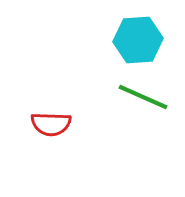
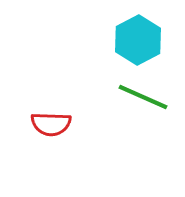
cyan hexagon: rotated 24 degrees counterclockwise
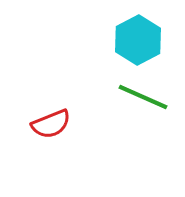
red semicircle: rotated 24 degrees counterclockwise
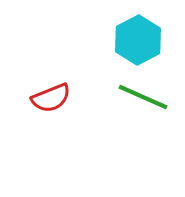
red semicircle: moved 26 px up
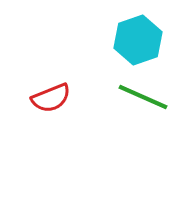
cyan hexagon: rotated 9 degrees clockwise
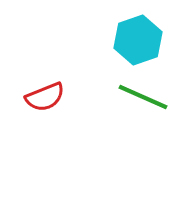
red semicircle: moved 6 px left, 1 px up
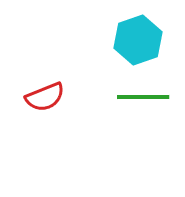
green line: rotated 24 degrees counterclockwise
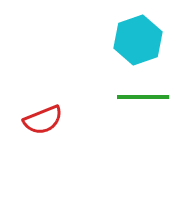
red semicircle: moved 2 px left, 23 px down
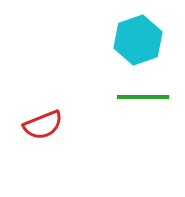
red semicircle: moved 5 px down
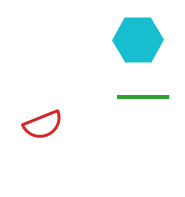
cyan hexagon: rotated 18 degrees clockwise
